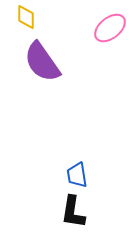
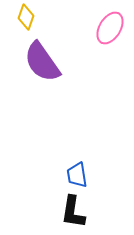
yellow diamond: rotated 20 degrees clockwise
pink ellipse: rotated 20 degrees counterclockwise
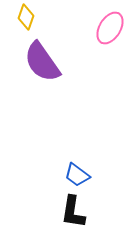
blue trapezoid: rotated 44 degrees counterclockwise
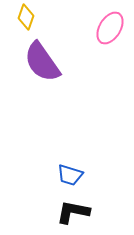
blue trapezoid: moved 7 px left; rotated 20 degrees counterclockwise
black L-shape: rotated 92 degrees clockwise
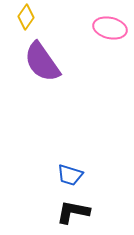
yellow diamond: rotated 15 degrees clockwise
pink ellipse: rotated 72 degrees clockwise
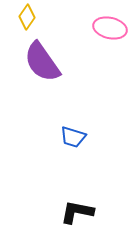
yellow diamond: moved 1 px right
blue trapezoid: moved 3 px right, 38 px up
black L-shape: moved 4 px right
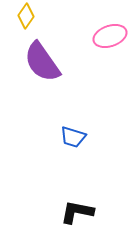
yellow diamond: moved 1 px left, 1 px up
pink ellipse: moved 8 px down; rotated 32 degrees counterclockwise
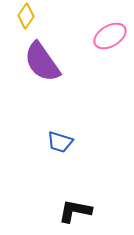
pink ellipse: rotated 12 degrees counterclockwise
blue trapezoid: moved 13 px left, 5 px down
black L-shape: moved 2 px left, 1 px up
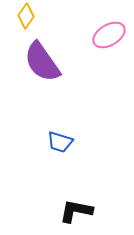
pink ellipse: moved 1 px left, 1 px up
black L-shape: moved 1 px right
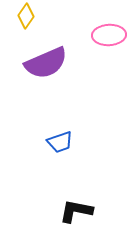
pink ellipse: rotated 28 degrees clockwise
purple semicircle: moved 4 px right, 1 px down; rotated 78 degrees counterclockwise
blue trapezoid: rotated 36 degrees counterclockwise
